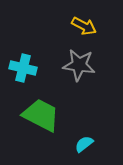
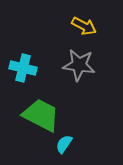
cyan semicircle: moved 20 px left; rotated 18 degrees counterclockwise
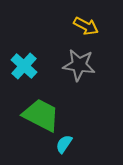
yellow arrow: moved 2 px right
cyan cross: moved 1 px right, 2 px up; rotated 28 degrees clockwise
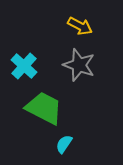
yellow arrow: moved 6 px left
gray star: rotated 12 degrees clockwise
green trapezoid: moved 3 px right, 7 px up
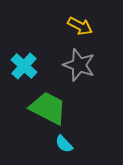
green trapezoid: moved 4 px right
cyan semicircle: rotated 78 degrees counterclockwise
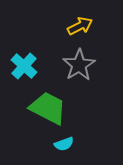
yellow arrow: rotated 55 degrees counterclockwise
gray star: rotated 20 degrees clockwise
cyan semicircle: rotated 66 degrees counterclockwise
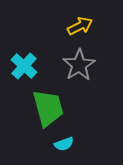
green trapezoid: rotated 48 degrees clockwise
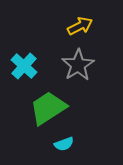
gray star: moved 1 px left
green trapezoid: rotated 108 degrees counterclockwise
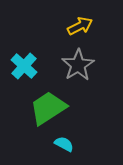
cyan semicircle: rotated 132 degrees counterclockwise
